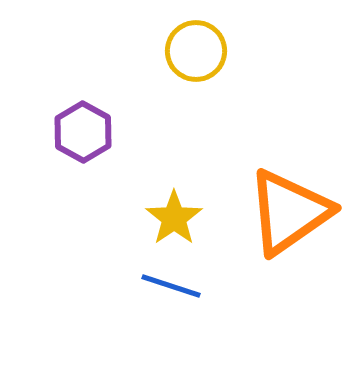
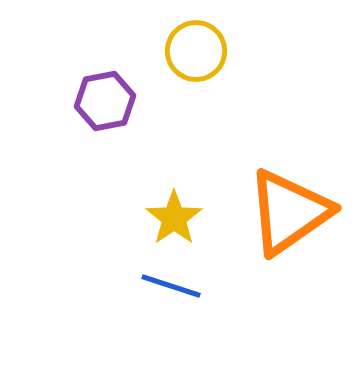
purple hexagon: moved 22 px right, 31 px up; rotated 20 degrees clockwise
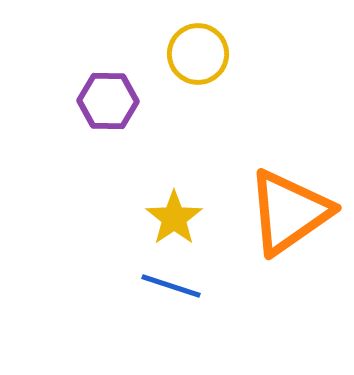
yellow circle: moved 2 px right, 3 px down
purple hexagon: moved 3 px right; rotated 12 degrees clockwise
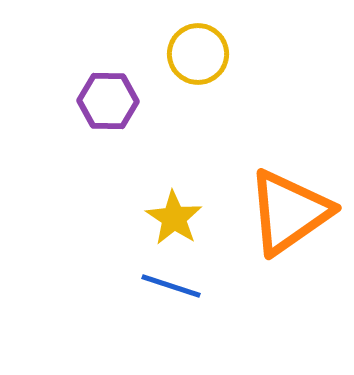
yellow star: rotated 4 degrees counterclockwise
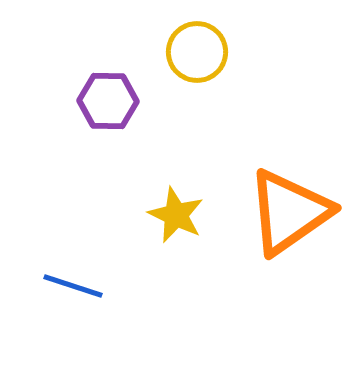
yellow circle: moved 1 px left, 2 px up
yellow star: moved 2 px right, 3 px up; rotated 8 degrees counterclockwise
blue line: moved 98 px left
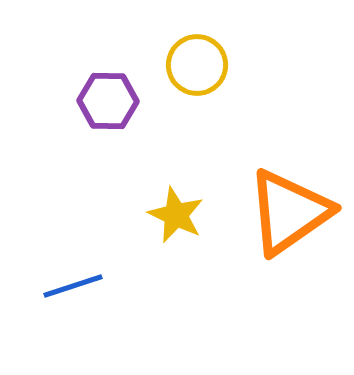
yellow circle: moved 13 px down
blue line: rotated 36 degrees counterclockwise
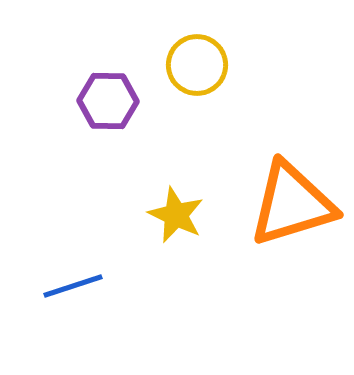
orange triangle: moved 3 px right, 8 px up; rotated 18 degrees clockwise
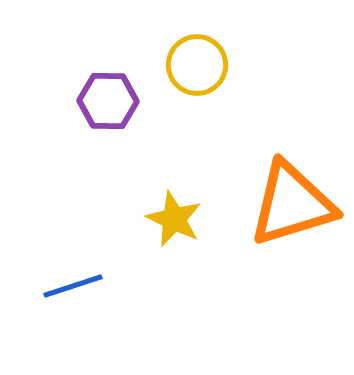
yellow star: moved 2 px left, 4 px down
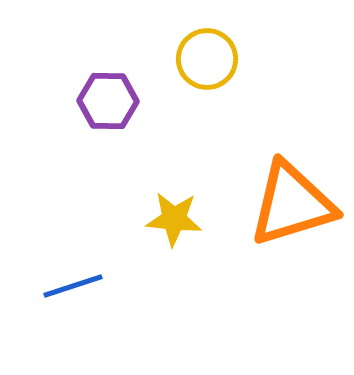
yellow circle: moved 10 px right, 6 px up
yellow star: rotated 20 degrees counterclockwise
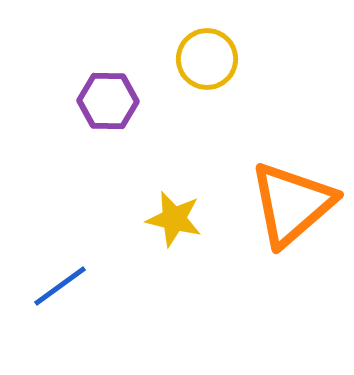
orange triangle: rotated 24 degrees counterclockwise
yellow star: rotated 8 degrees clockwise
blue line: moved 13 px left; rotated 18 degrees counterclockwise
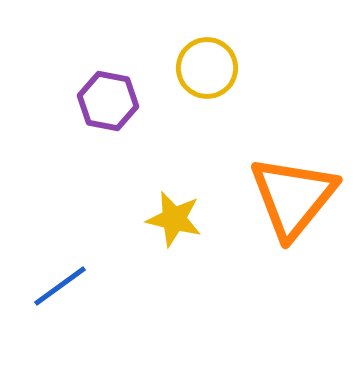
yellow circle: moved 9 px down
purple hexagon: rotated 10 degrees clockwise
orange triangle: moved 1 px right, 7 px up; rotated 10 degrees counterclockwise
